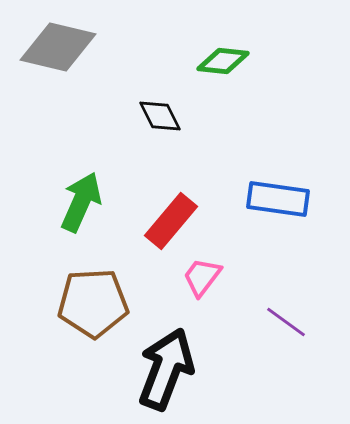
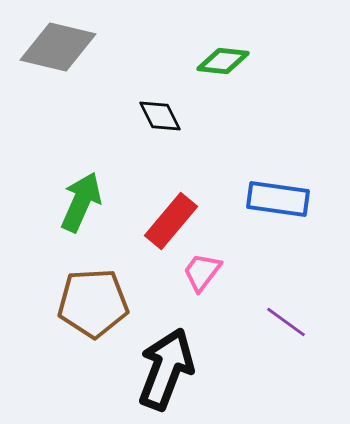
pink trapezoid: moved 5 px up
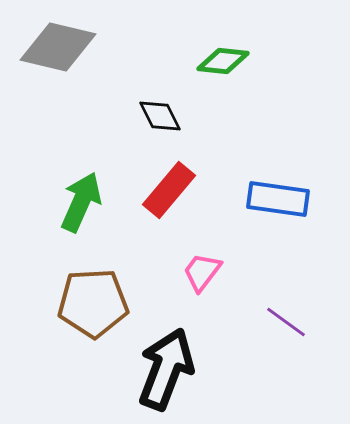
red rectangle: moved 2 px left, 31 px up
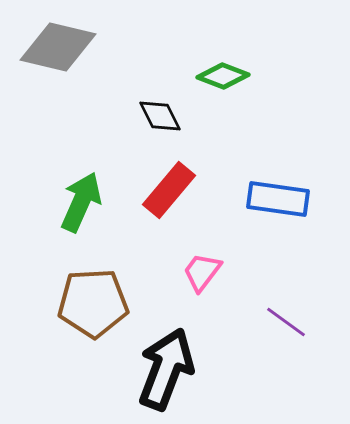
green diamond: moved 15 px down; rotated 15 degrees clockwise
